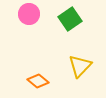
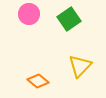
green square: moved 1 px left
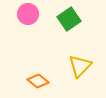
pink circle: moved 1 px left
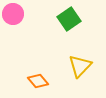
pink circle: moved 15 px left
orange diamond: rotated 10 degrees clockwise
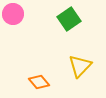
orange diamond: moved 1 px right, 1 px down
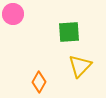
green square: moved 13 px down; rotated 30 degrees clockwise
orange diamond: rotated 70 degrees clockwise
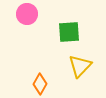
pink circle: moved 14 px right
orange diamond: moved 1 px right, 2 px down
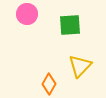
green square: moved 1 px right, 7 px up
orange diamond: moved 9 px right
